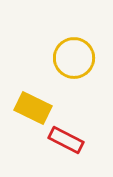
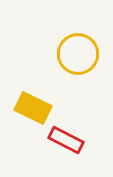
yellow circle: moved 4 px right, 4 px up
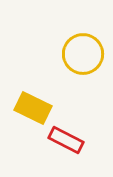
yellow circle: moved 5 px right
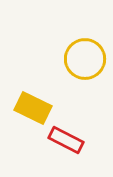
yellow circle: moved 2 px right, 5 px down
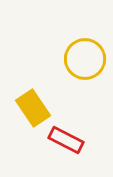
yellow rectangle: rotated 30 degrees clockwise
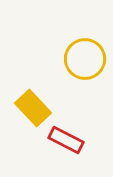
yellow rectangle: rotated 9 degrees counterclockwise
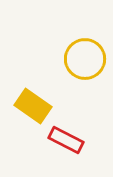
yellow rectangle: moved 2 px up; rotated 12 degrees counterclockwise
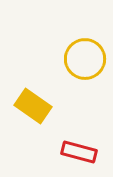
red rectangle: moved 13 px right, 12 px down; rotated 12 degrees counterclockwise
